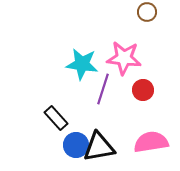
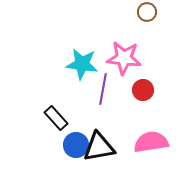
purple line: rotated 8 degrees counterclockwise
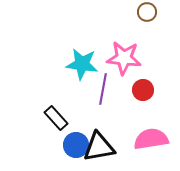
pink semicircle: moved 3 px up
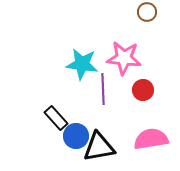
purple line: rotated 12 degrees counterclockwise
blue circle: moved 9 px up
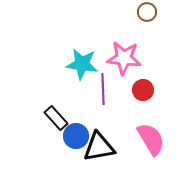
pink semicircle: rotated 68 degrees clockwise
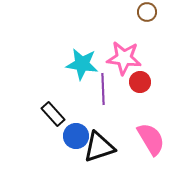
red circle: moved 3 px left, 8 px up
black rectangle: moved 3 px left, 4 px up
black triangle: rotated 8 degrees counterclockwise
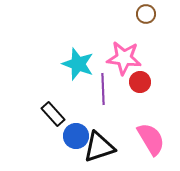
brown circle: moved 1 px left, 2 px down
cyan star: moved 4 px left; rotated 12 degrees clockwise
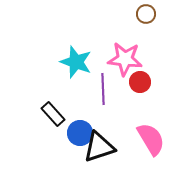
pink star: moved 1 px right, 1 px down
cyan star: moved 2 px left, 2 px up
blue circle: moved 4 px right, 3 px up
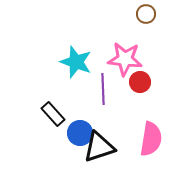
pink semicircle: rotated 40 degrees clockwise
